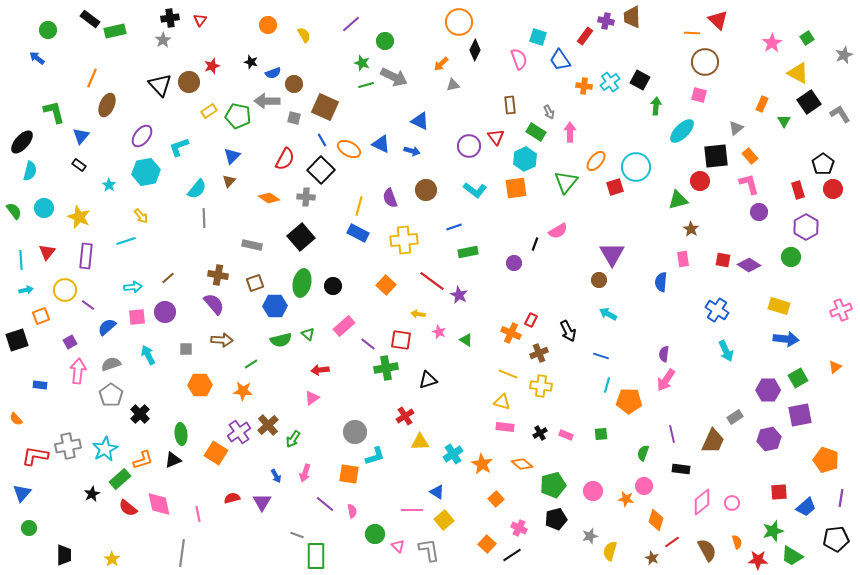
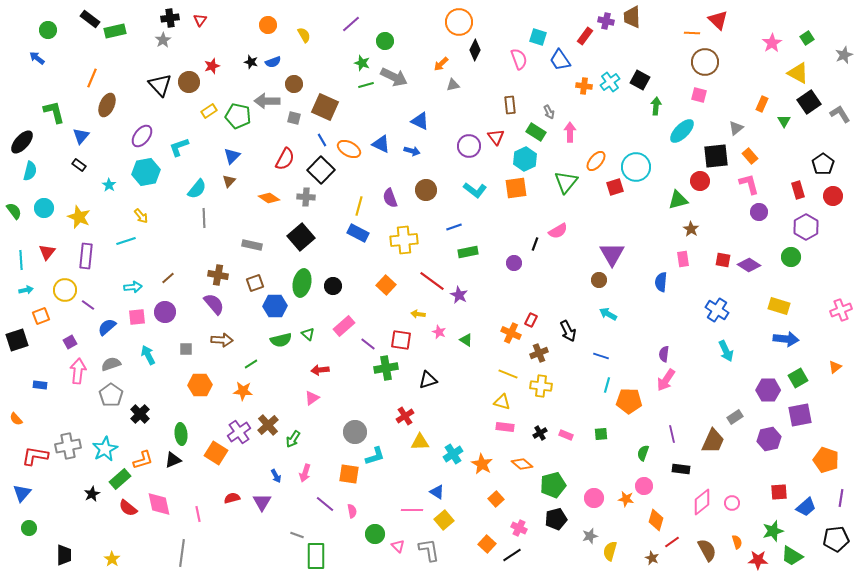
blue semicircle at (273, 73): moved 11 px up
red circle at (833, 189): moved 7 px down
pink circle at (593, 491): moved 1 px right, 7 px down
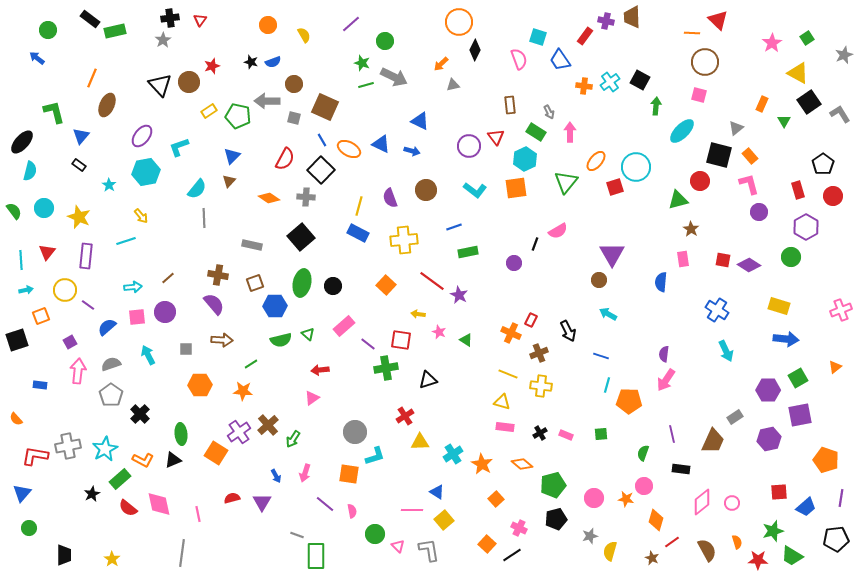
black square at (716, 156): moved 3 px right, 1 px up; rotated 20 degrees clockwise
orange L-shape at (143, 460): rotated 45 degrees clockwise
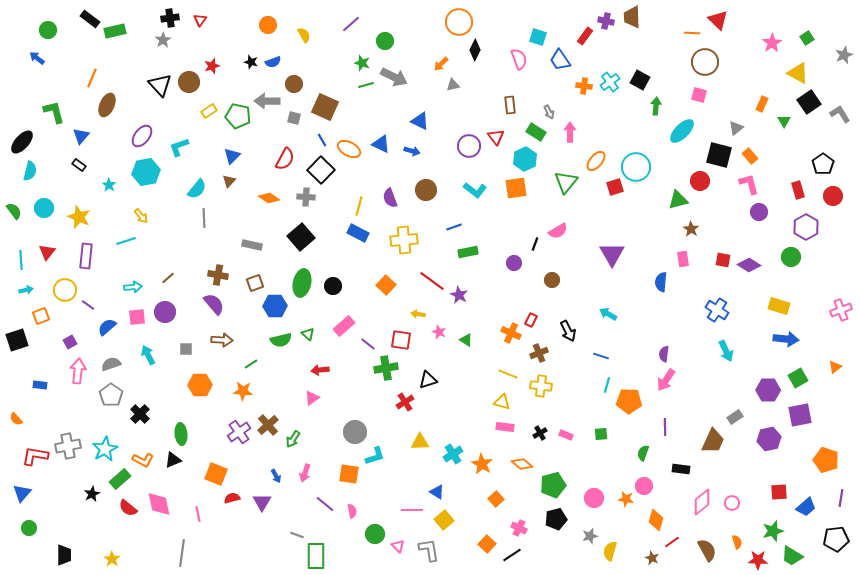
brown circle at (599, 280): moved 47 px left
red cross at (405, 416): moved 14 px up
purple line at (672, 434): moved 7 px left, 7 px up; rotated 12 degrees clockwise
orange square at (216, 453): moved 21 px down; rotated 10 degrees counterclockwise
